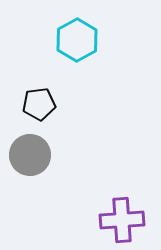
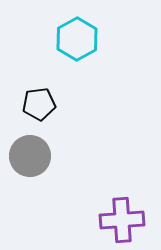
cyan hexagon: moved 1 px up
gray circle: moved 1 px down
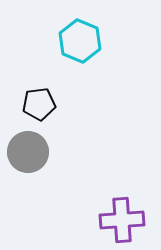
cyan hexagon: moved 3 px right, 2 px down; rotated 9 degrees counterclockwise
gray circle: moved 2 px left, 4 px up
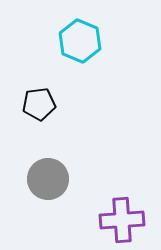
gray circle: moved 20 px right, 27 px down
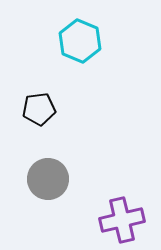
black pentagon: moved 5 px down
purple cross: rotated 9 degrees counterclockwise
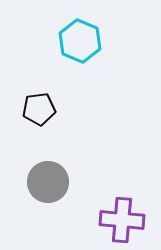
gray circle: moved 3 px down
purple cross: rotated 18 degrees clockwise
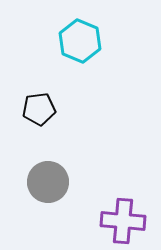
purple cross: moved 1 px right, 1 px down
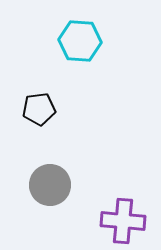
cyan hexagon: rotated 18 degrees counterclockwise
gray circle: moved 2 px right, 3 px down
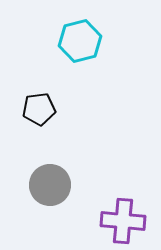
cyan hexagon: rotated 18 degrees counterclockwise
